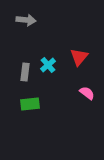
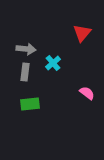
gray arrow: moved 29 px down
red triangle: moved 3 px right, 24 px up
cyan cross: moved 5 px right, 2 px up
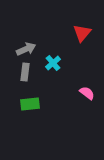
gray arrow: rotated 30 degrees counterclockwise
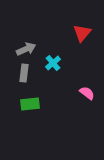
gray rectangle: moved 1 px left, 1 px down
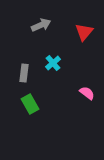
red triangle: moved 2 px right, 1 px up
gray arrow: moved 15 px right, 24 px up
green rectangle: rotated 66 degrees clockwise
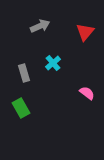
gray arrow: moved 1 px left, 1 px down
red triangle: moved 1 px right
gray rectangle: rotated 24 degrees counterclockwise
green rectangle: moved 9 px left, 4 px down
